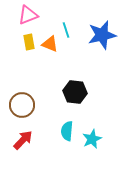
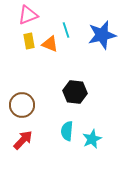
yellow rectangle: moved 1 px up
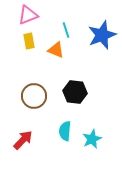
blue star: rotated 8 degrees counterclockwise
orange triangle: moved 6 px right, 6 px down
brown circle: moved 12 px right, 9 px up
cyan semicircle: moved 2 px left
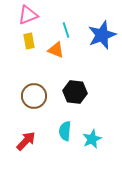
red arrow: moved 3 px right, 1 px down
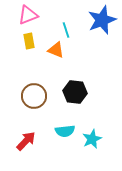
blue star: moved 15 px up
cyan semicircle: rotated 102 degrees counterclockwise
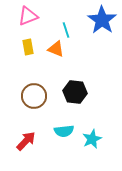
pink triangle: moved 1 px down
blue star: rotated 16 degrees counterclockwise
yellow rectangle: moved 1 px left, 6 px down
orange triangle: moved 1 px up
cyan semicircle: moved 1 px left
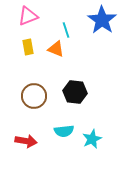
red arrow: rotated 55 degrees clockwise
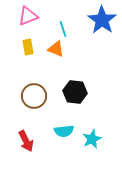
cyan line: moved 3 px left, 1 px up
red arrow: rotated 55 degrees clockwise
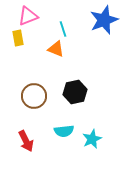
blue star: moved 2 px right; rotated 16 degrees clockwise
yellow rectangle: moved 10 px left, 9 px up
black hexagon: rotated 20 degrees counterclockwise
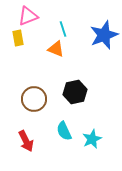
blue star: moved 15 px down
brown circle: moved 3 px down
cyan semicircle: rotated 72 degrees clockwise
